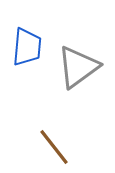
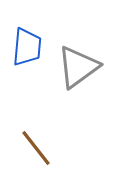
brown line: moved 18 px left, 1 px down
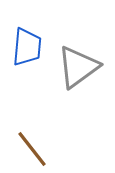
brown line: moved 4 px left, 1 px down
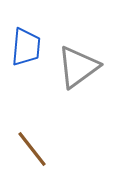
blue trapezoid: moved 1 px left
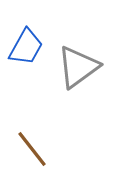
blue trapezoid: rotated 24 degrees clockwise
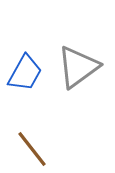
blue trapezoid: moved 1 px left, 26 px down
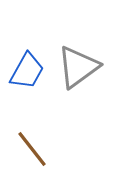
blue trapezoid: moved 2 px right, 2 px up
